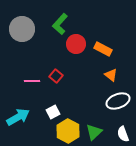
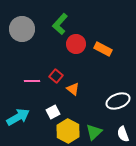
orange triangle: moved 38 px left, 14 px down
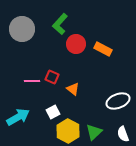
red square: moved 4 px left, 1 px down; rotated 16 degrees counterclockwise
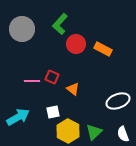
white square: rotated 16 degrees clockwise
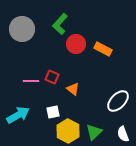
pink line: moved 1 px left
white ellipse: rotated 25 degrees counterclockwise
cyan arrow: moved 2 px up
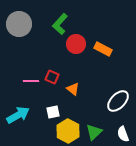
gray circle: moved 3 px left, 5 px up
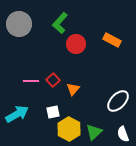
green L-shape: moved 1 px up
orange rectangle: moved 9 px right, 9 px up
red square: moved 1 px right, 3 px down; rotated 24 degrees clockwise
orange triangle: rotated 32 degrees clockwise
cyan arrow: moved 1 px left, 1 px up
yellow hexagon: moved 1 px right, 2 px up
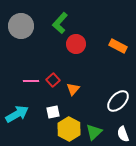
gray circle: moved 2 px right, 2 px down
orange rectangle: moved 6 px right, 6 px down
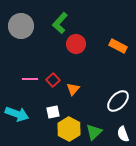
pink line: moved 1 px left, 2 px up
cyan arrow: rotated 50 degrees clockwise
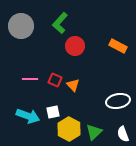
red circle: moved 1 px left, 2 px down
red square: moved 2 px right; rotated 24 degrees counterclockwise
orange triangle: moved 4 px up; rotated 24 degrees counterclockwise
white ellipse: rotated 35 degrees clockwise
cyan arrow: moved 11 px right, 2 px down
